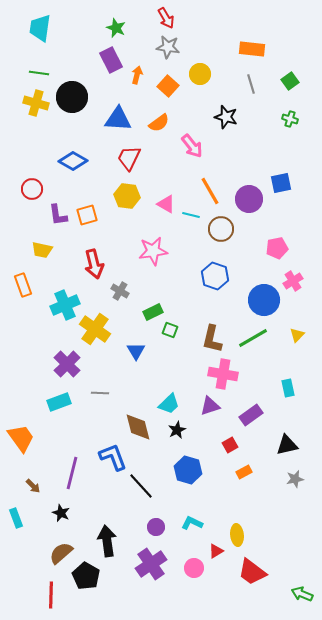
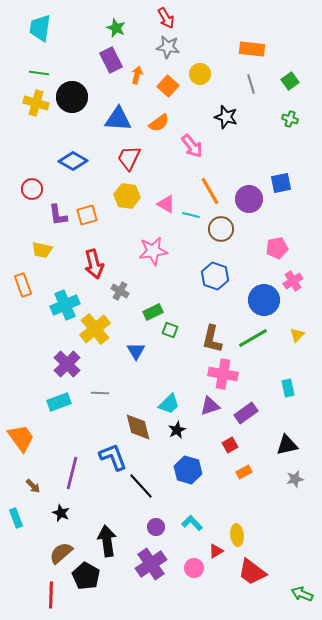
yellow cross at (95, 329): rotated 16 degrees clockwise
purple rectangle at (251, 415): moved 5 px left, 2 px up
cyan L-shape at (192, 523): rotated 20 degrees clockwise
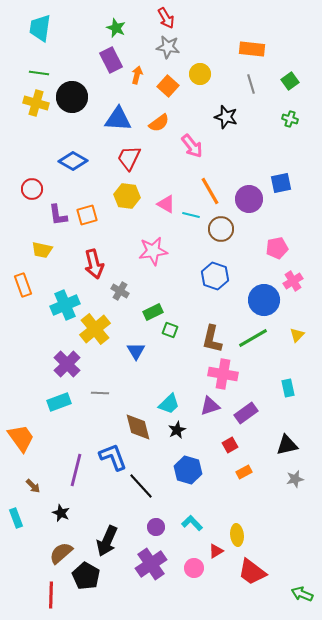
purple line at (72, 473): moved 4 px right, 3 px up
black arrow at (107, 541): rotated 148 degrees counterclockwise
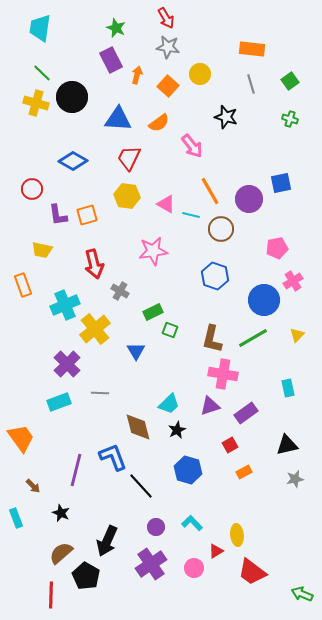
green line at (39, 73): moved 3 px right; rotated 36 degrees clockwise
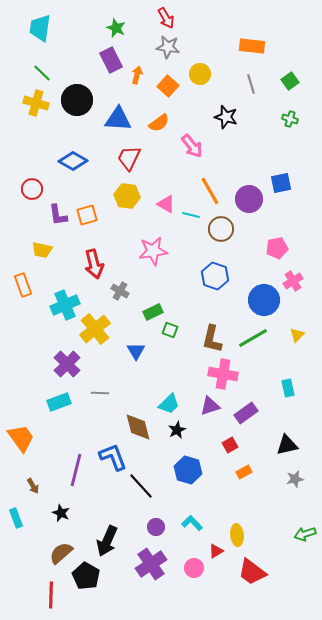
orange rectangle at (252, 49): moved 3 px up
black circle at (72, 97): moved 5 px right, 3 px down
brown arrow at (33, 486): rotated 14 degrees clockwise
green arrow at (302, 594): moved 3 px right, 60 px up; rotated 40 degrees counterclockwise
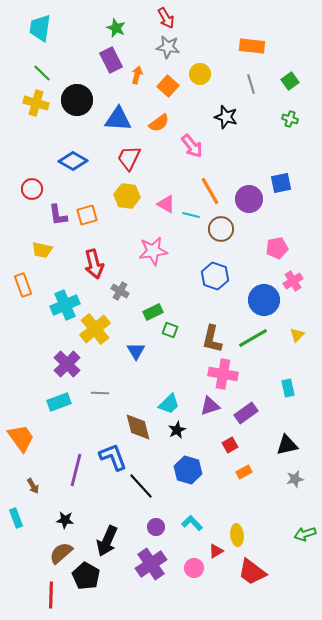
black star at (61, 513): moved 4 px right, 7 px down; rotated 18 degrees counterclockwise
